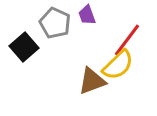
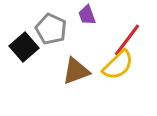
gray pentagon: moved 4 px left, 6 px down
brown triangle: moved 16 px left, 10 px up
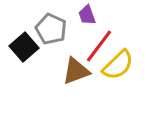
red line: moved 28 px left, 6 px down
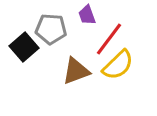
gray pentagon: rotated 20 degrees counterclockwise
red line: moved 10 px right, 7 px up
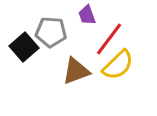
gray pentagon: moved 3 px down
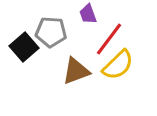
purple trapezoid: moved 1 px right, 1 px up
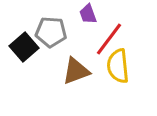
yellow semicircle: moved 1 px down; rotated 128 degrees clockwise
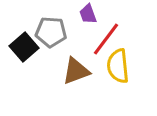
red line: moved 3 px left
